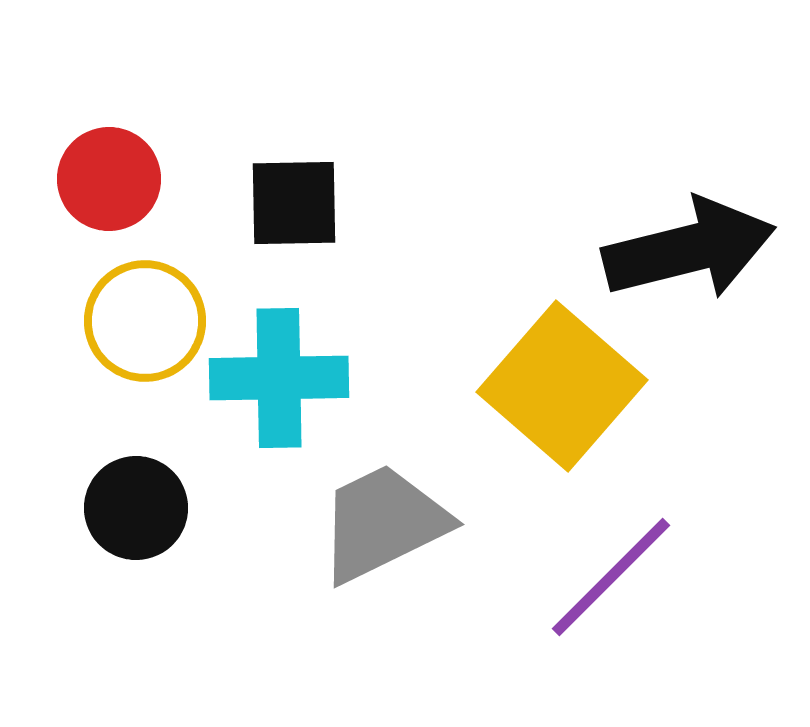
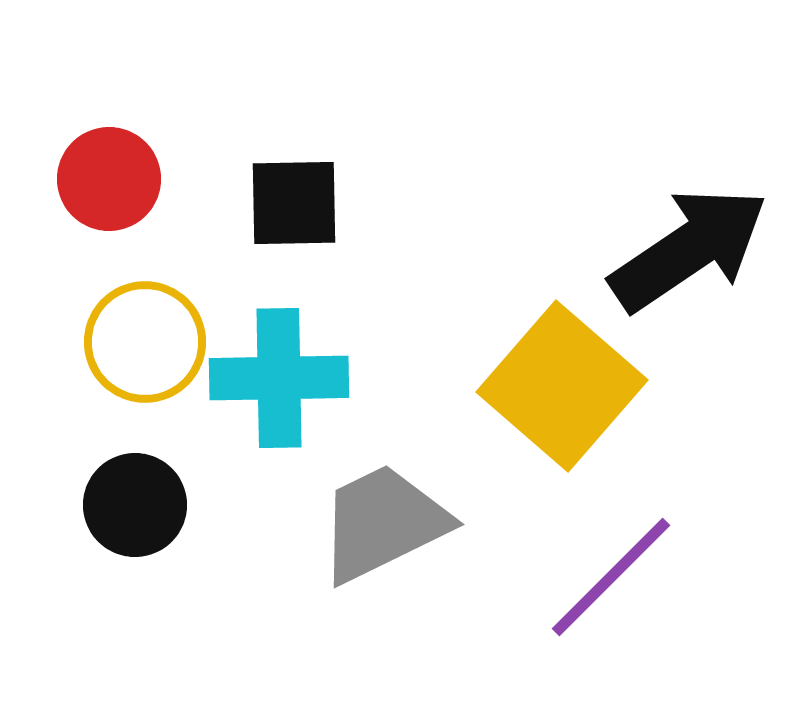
black arrow: rotated 20 degrees counterclockwise
yellow circle: moved 21 px down
black circle: moved 1 px left, 3 px up
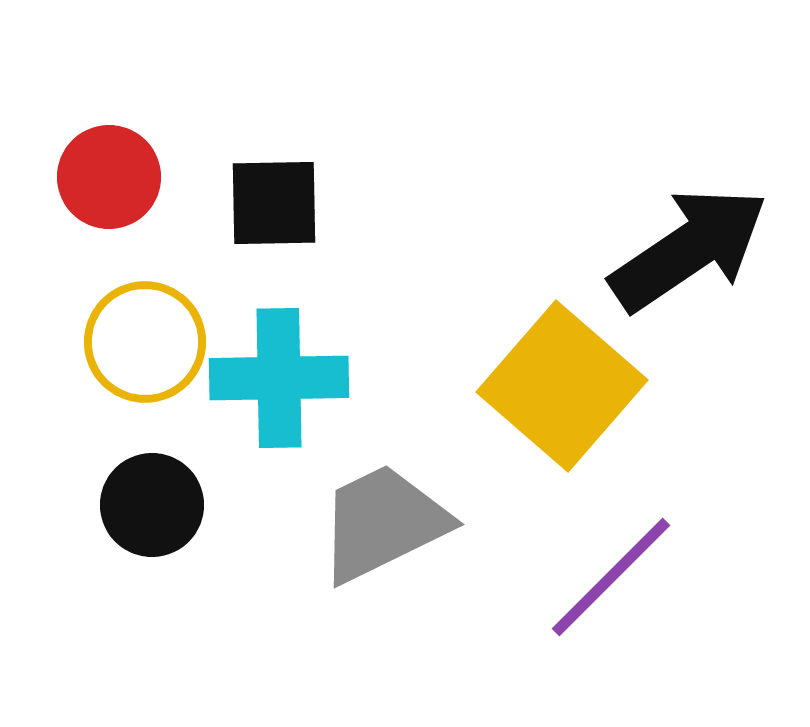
red circle: moved 2 px up
black square: moved 20 px left
black circle: moved 17 px right
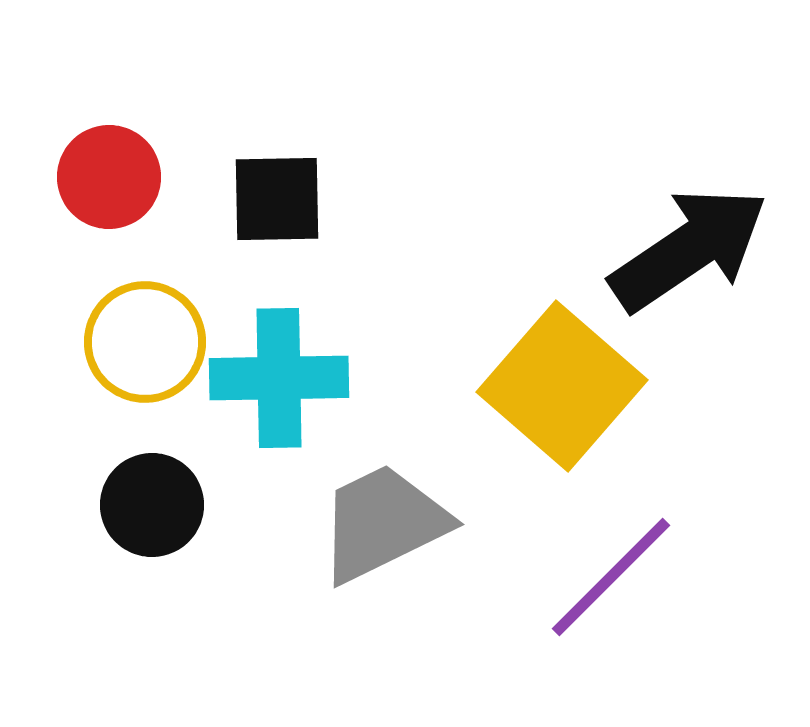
black square: moved 3 px right, 4 px up
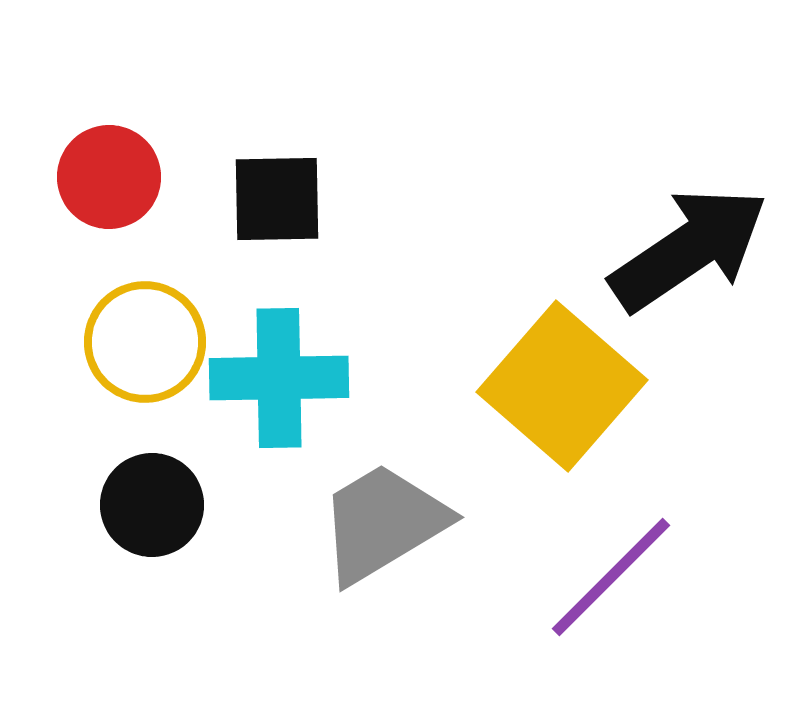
gray trapezoid: rotated 5 degrees counterclockwise
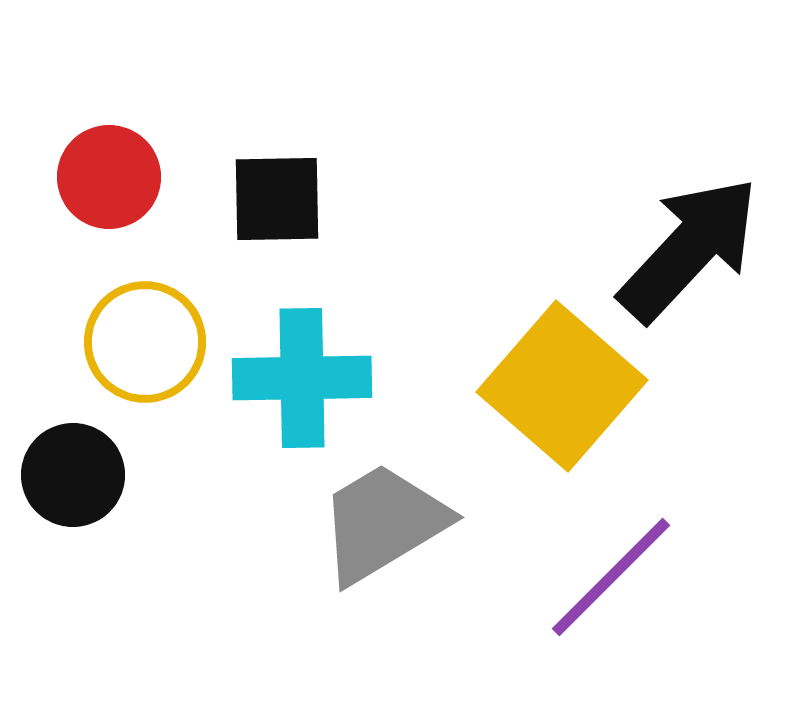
black arrow: rotated 13 degrees counterclockwise
cyan cross: moved 23 px right
black circle: moved 79 px left, 30 px up
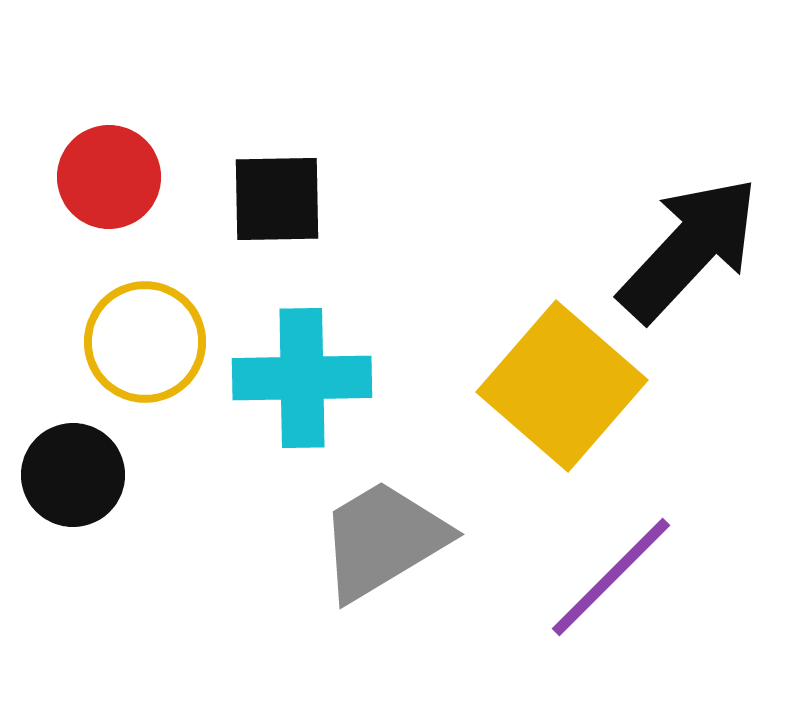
gray trapezoid: moved 17 px down
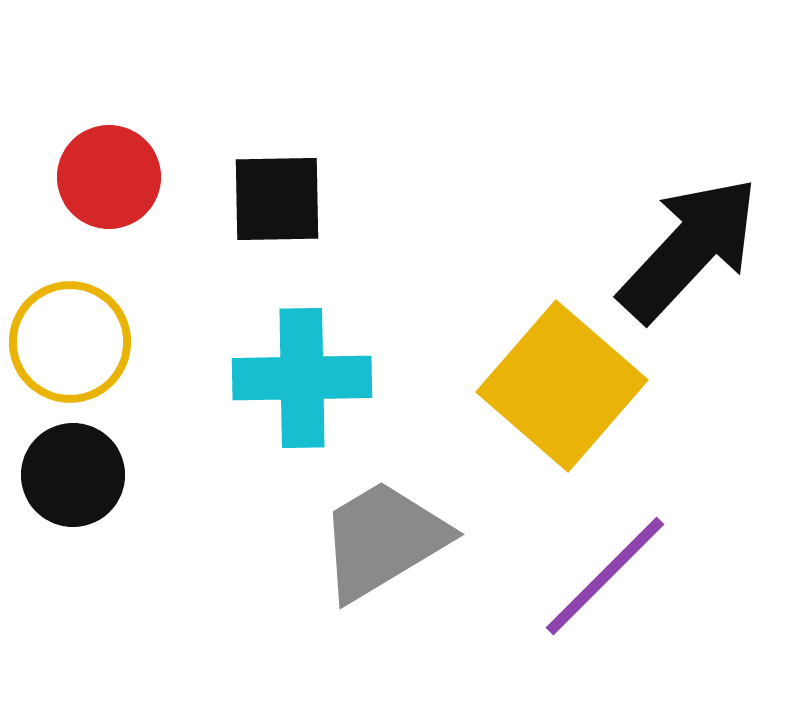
yellow circle: moved 75 px left
purple line: moved 6 px left, 1 px up
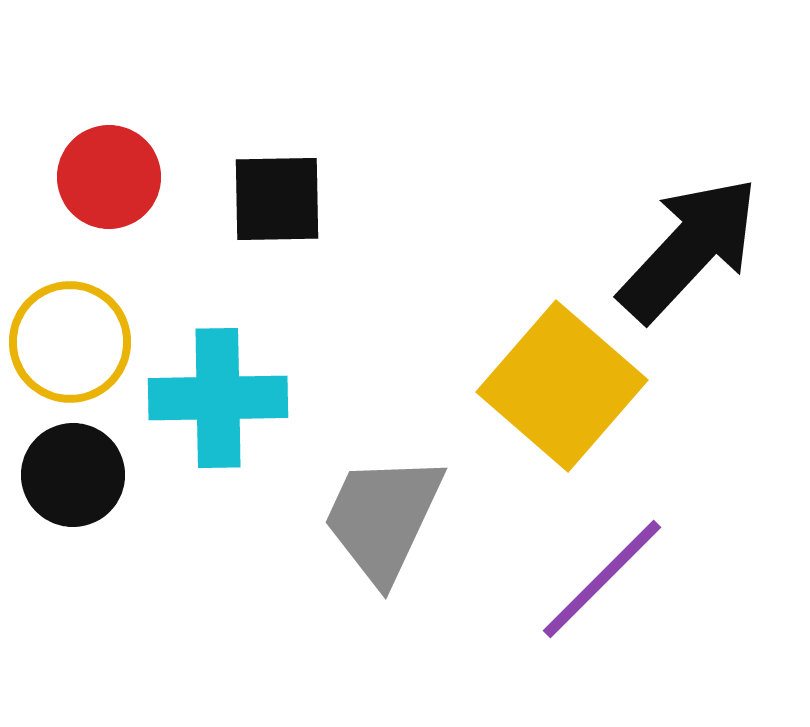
cyan cross: moved 84 px left, 20 px down
gray trapezoid: moved 22 px up; rotated 34 degrees counterclockwise
purple line: moved 3 px left, 3 px down
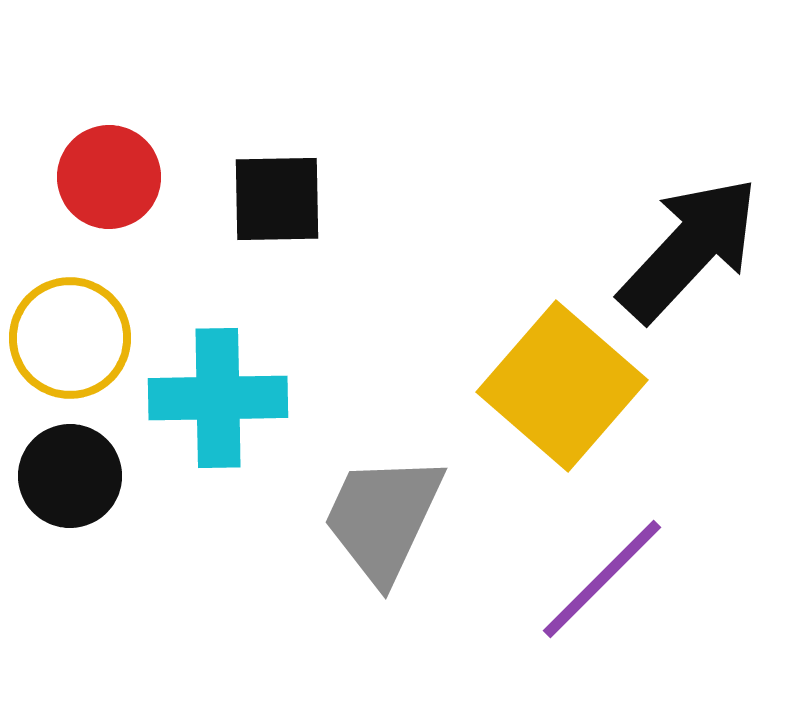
yellow circle: moved 4 px up
black circle: moved 3 px left, 1 px down
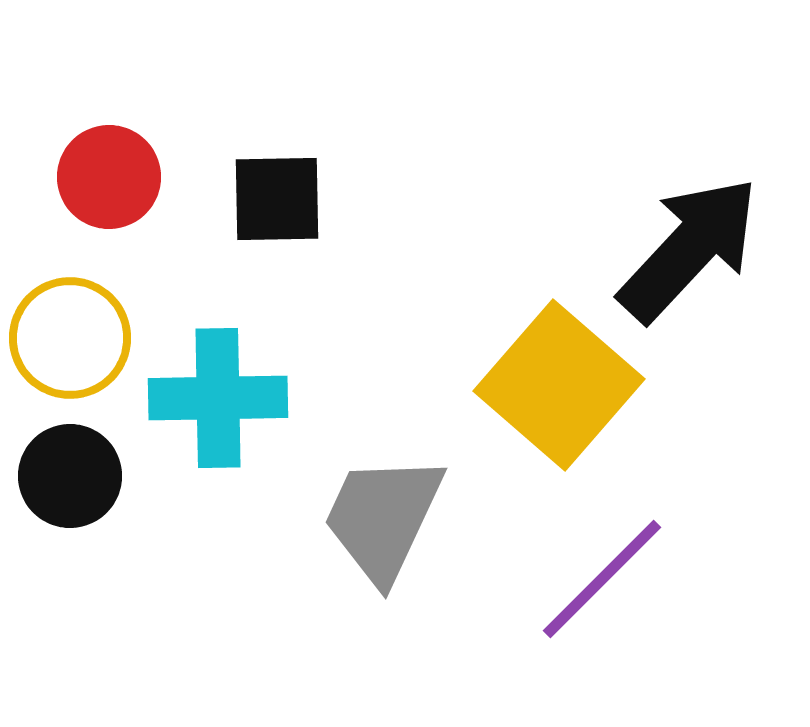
yellow square: moved 3 px left, 1 px up
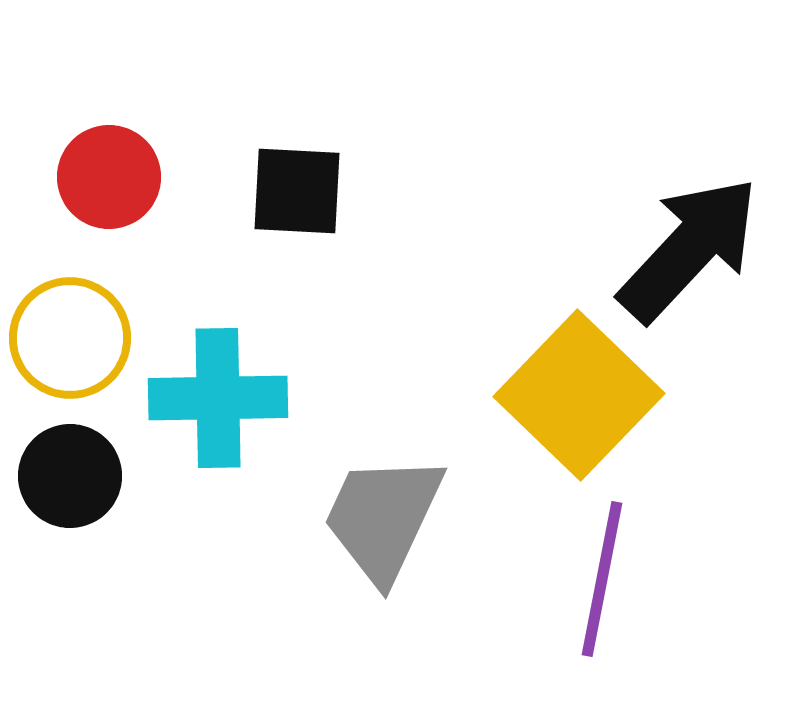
black square: moved 20 px right, 8 px up; rotated 4 degrees clockwise
yellow square: moved 20 px right, 10 px down; rotated 3 degrees clockwise
purple line: rotated 34 degrees counterclockwise
